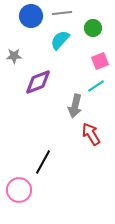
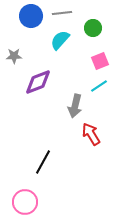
cyan line: moved 3 px right
pink circle: moved 6 px right, 12 px down
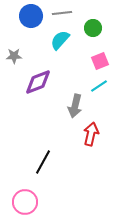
red arrow: rotated 45 degrees clockwise
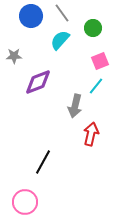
gray line: rotated 60 degrees clockwise
cyan line: moved 3 px left; rotated 18 degrees counterclockwise
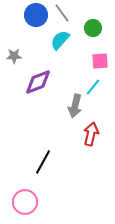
blue circle: moved 5 px right, 1 px up
pink square: rotated 18 degrees clockwise
cyan line: moved 3 px left, 1 px down
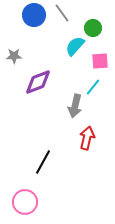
blue circle: moved 2 px left
cyan semicircle: moved 15 px right, 6 px down
red arrow: moved 4 px left, 4 px down
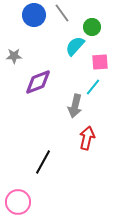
green circle: moved 1 px left, 1 px up
pink square: moved 1 px down
pink circle: moved 7 px left
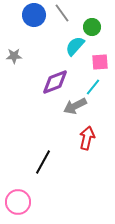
purple diamond: moved 17 px right
gray arrow: rotated 50 degrees clockwise
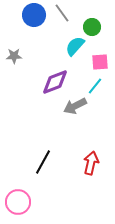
cyan line: moved 2 px right, 1 px up
red arrow: moved 4 px right, 25 px down
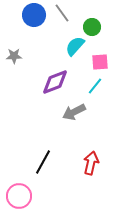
gray arrow: moved 1 px left, 6 px down
pink circle: moved 1 px right, 6 px up
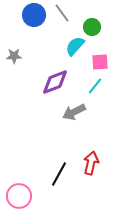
black line: moved 16 px right, 12 px down
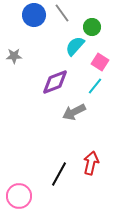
pink square: rotated 36 degrees clockwise
